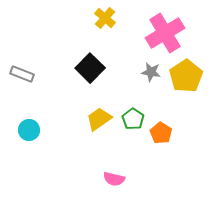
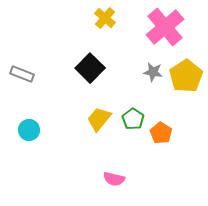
pink cross: moved 6 px up; rotated 9 degrees counterclockwise
gray star: moved 2 px right
yellow trapezoid: rotated 16 degrees counterclockwise
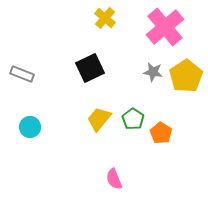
black square: rotated 20 degrees clockwise
cyan circle: moved 1 px right, 3 px up
pink semicircle: rotated 55 degrees clockwise
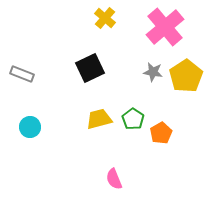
yellow trapezoid: rotated 36 degrees clockwise
orange pentagon: rotated 10 degrees clockwise
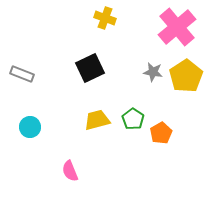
yellow cross: rotated 20 degrees counterclockwise
pink cross: moved 12 px right
yellow trapezoid: moved 2 px left, 1 px down
pink semicircle: moved 44 px left, 8 px up
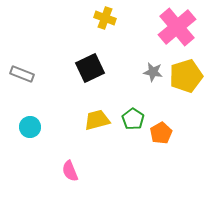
yellow pentagon: rotated 16 degrees clockwise
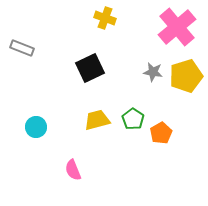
gray rectangle: moved 26 px up
cyan circle: moved 6 px right
pink semicircle: moved 3 px right, 1 px up
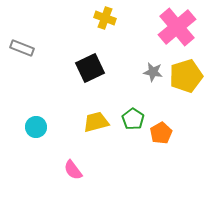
yellow trapezoid: moved 1 px left, 2 px down
pink semicircle: rotated 15 degrees counterclockwise
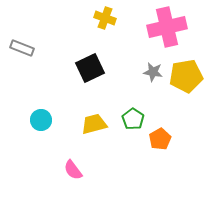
pink cross: moved 10 px left; rotated 27 degrees clockwise
yellow pentagon: rotated 8 degrees clockwise
yellow trapezoid: moved 2 px left, 2 px down
cyan circle: moved 5 px right, 7 px up
orange pentagon: moved 1 px left, 6 px down
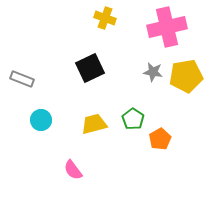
gray rectangle: moved 31 px down
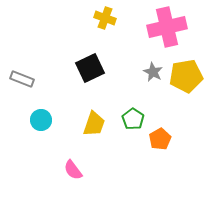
gray star: rotated 18 degrees clockwise
yellow trapezoid: rotated 124 degrees clockwise
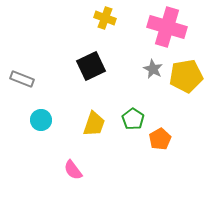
pink cross: rotated 30 degrees clockwise
black square: moved 1 px right, 2 px up
gray star: moved 3 px up
